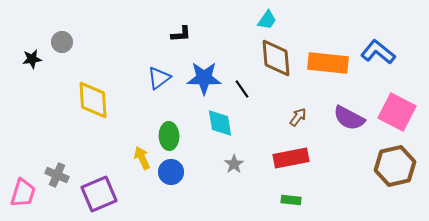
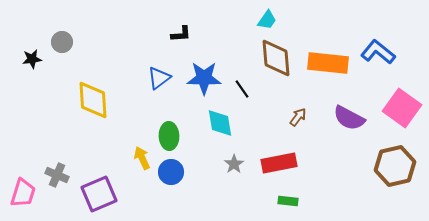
pink square: moved 5 px right, 4 px up; rotated 9 degrees clockwise
red rectangle: moved 12 px left, 5 px down
green rectangle: moved 3 px left, 1 px down
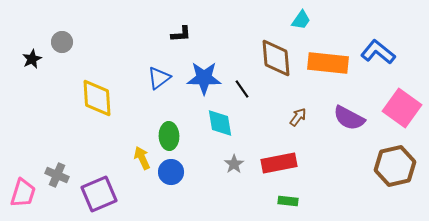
cyan trapezoid: moved 34 px right
black star: rotated 18 degrees counterclockwise
yellow diamond: moved 4 px right, 2 px up
